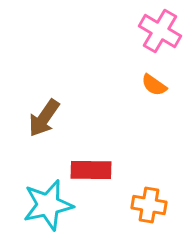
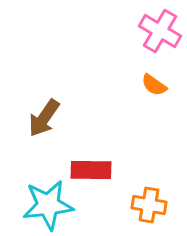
cyan star: rotated 6 degrees clockwise
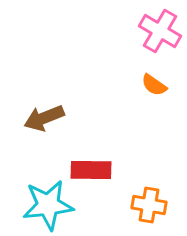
brown arrow: rotated 33 degrees clockwise
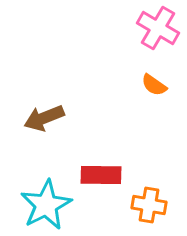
pink cross: moved 2 px left, 3 px up
red rectangle: moved 10 px right, 5 px down
cyan star: moved 2 px left; rotated 21 degrees counterclockwise
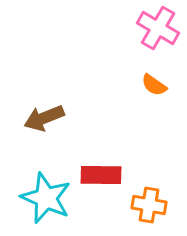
cyan star: moved 7 px up; rotated 21 degrees counterclockwise
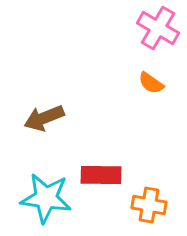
orange semicircle: moved 3 px left, 2 px up
cyan star: rotated 15 degrees counterclockwise
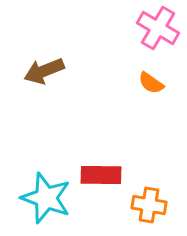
brown arrow: moved 47 px up
cyan star: rotated 12 degrees clockwise
